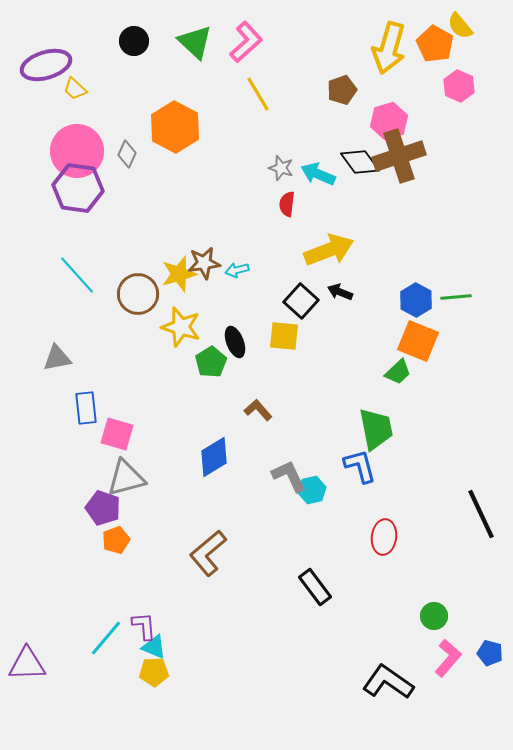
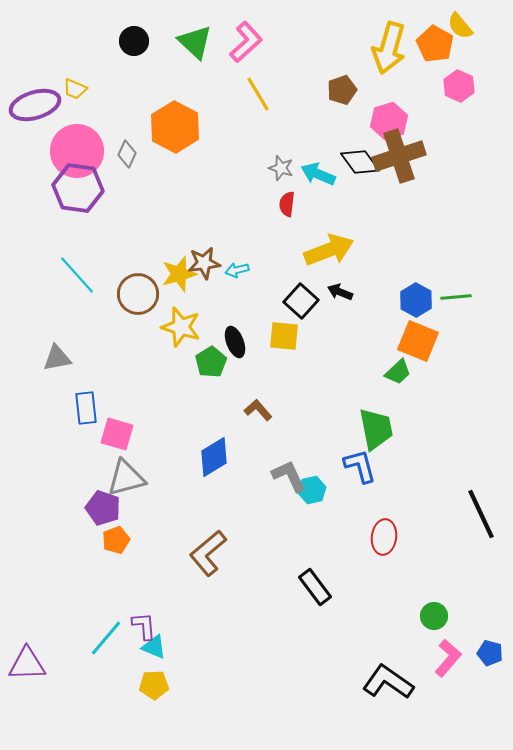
purple ellipse at (46, 65): moved 11 px left, 40 px down
yellow trapezoid at (75, 89): rotated 20 degrees counterclockwise
yellow pentagon at (154, 672): moved 13 px down
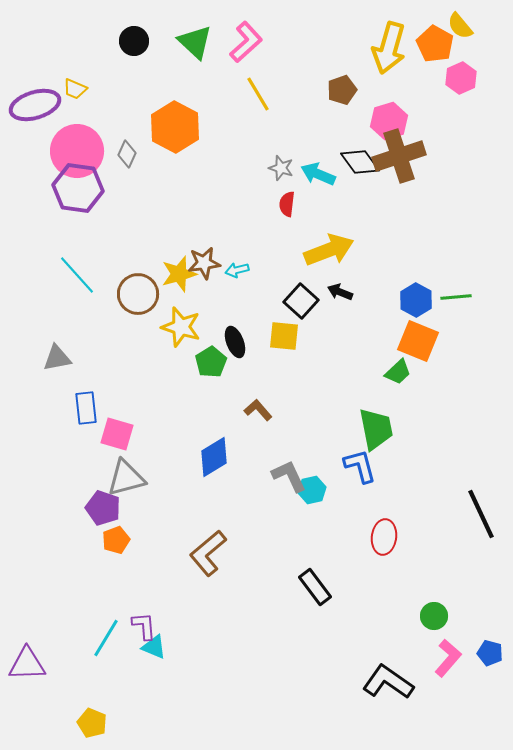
pink hexagon at (459, 86): moved 2 px right, 8 px up; rotated 12 degrees clockwise
cyan line at (106, 638): rotated 9 degrees counterclockwise
yellow pentagon at (154, 685): moved 62 px left, 38 px down; rotated 24 degrees clockwise
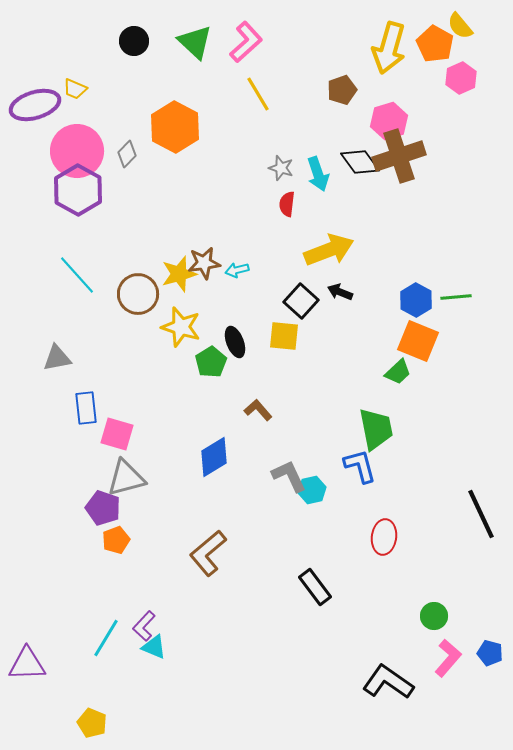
gray diamond at (127, 154): rotated 20 degrees clockwise
cyan arrow at (318, 174): rotated 132 degrees counterclockwise
purple hexagon at (78, 188): moved 2 px down; rotated 21 degrees clockwise
purple L-shape at (144, 626): rotated 132 degrees counterclockwise
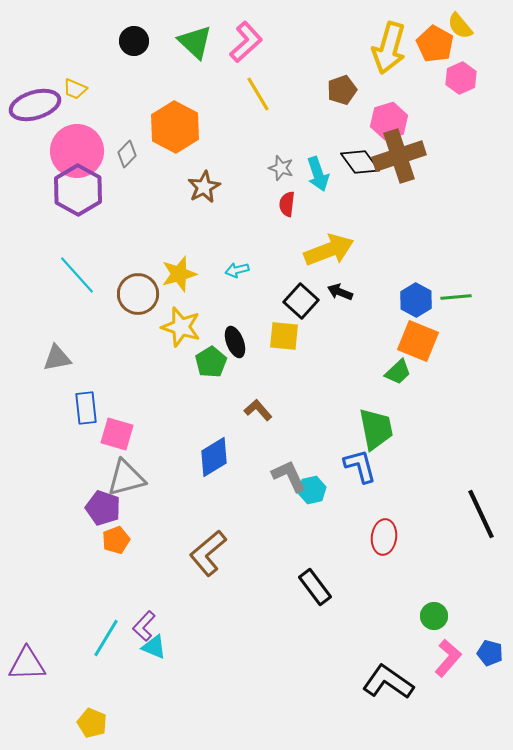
brown star at (204, 263): moved 76 px up; rotated 20 degrees counterclockwise
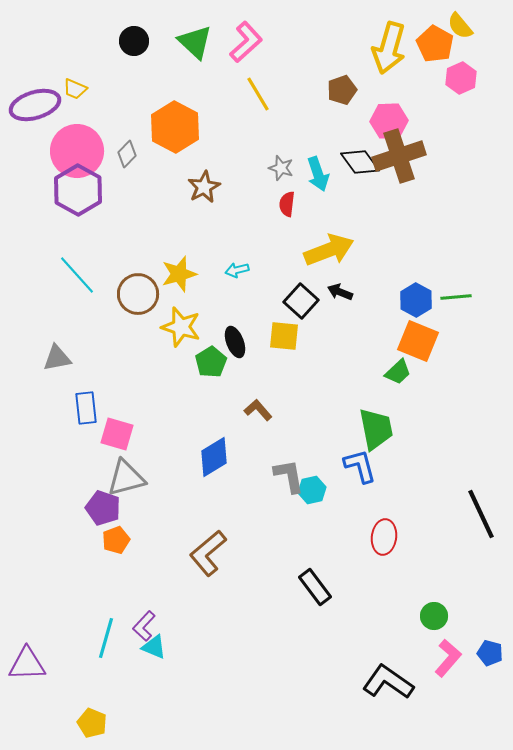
pink hexagon at (389, 121): rotated 15 degrees clockwise
gray L-shape at (289, 476): rotated 15 degrees clockwise
cyan line at (106, 638): rotated 15 degrees counterclockwise
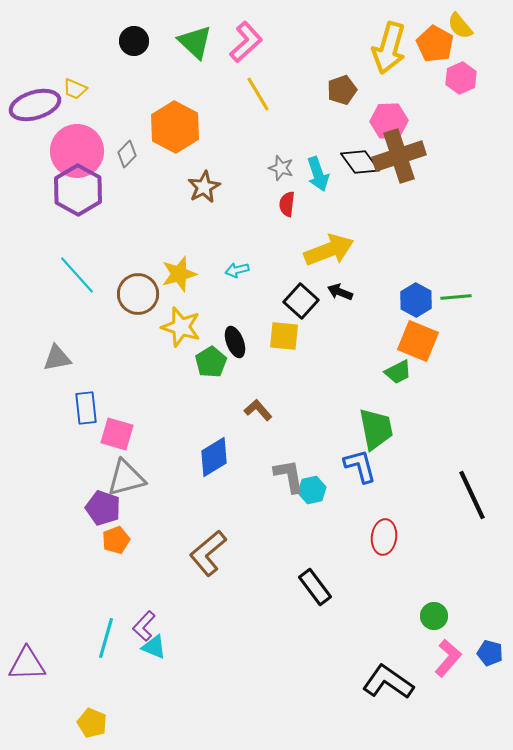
green trapezoid at (398, 372): rotated 16 degrees clockwise
black line at (481, 514): moved 9 px left, 19 px up
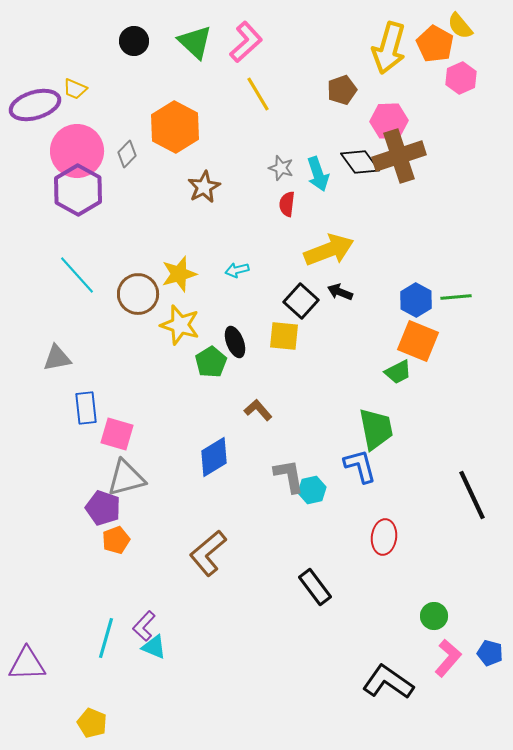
yellow star at (181, 327): moved 1 px left, 2 px up
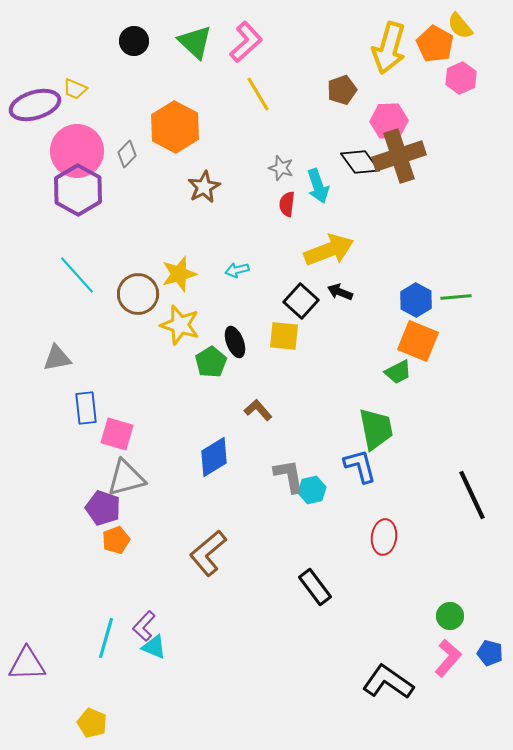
cyan arrow at (318, 174): moved 12 px down
green circle at (434, 616): moved 16 px right
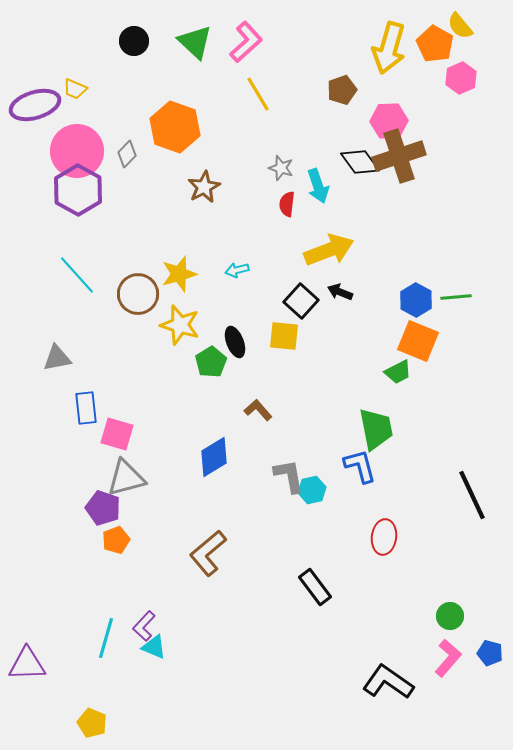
orange hexagon at (175, 127): rotated 9 degrees counterclockwise
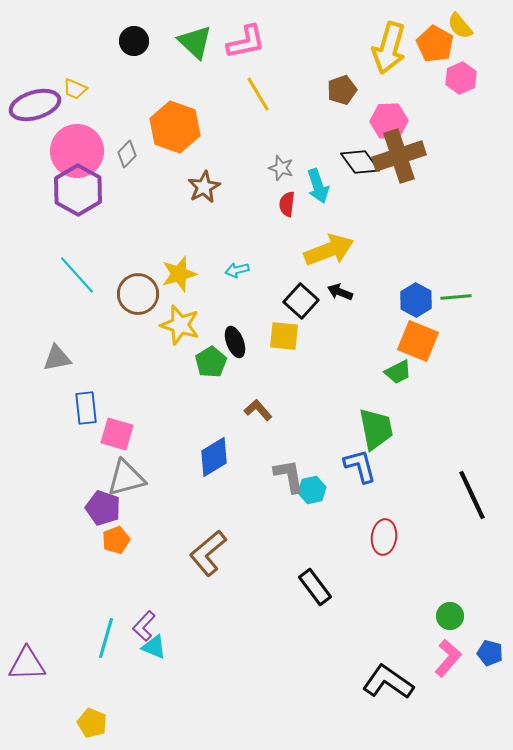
pink L-shape at (246, 42): rotated 30 degrees clockwise
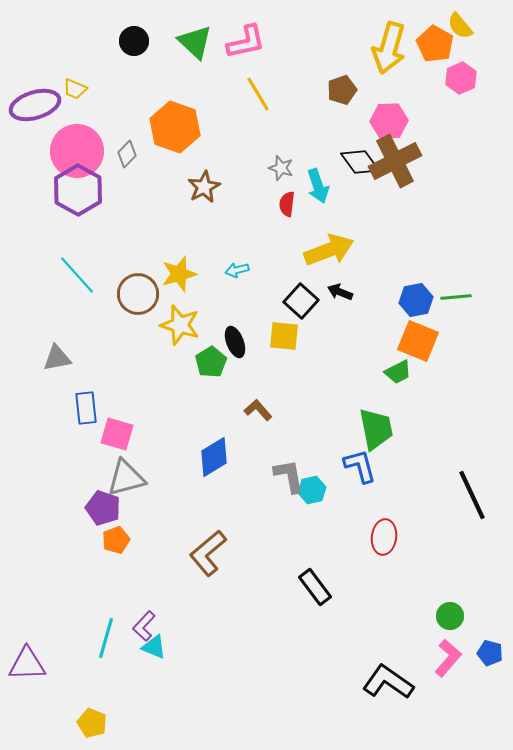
brown cross at (399, 156): moved 4 px left, 5 px down; rotated 9 degrees counterclockwise
blue hexagon at (416, 300): rotated 20 degrees clockwise
